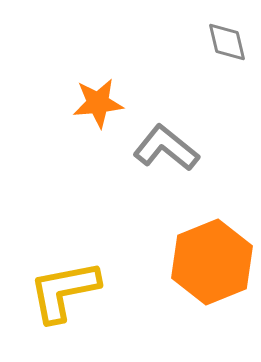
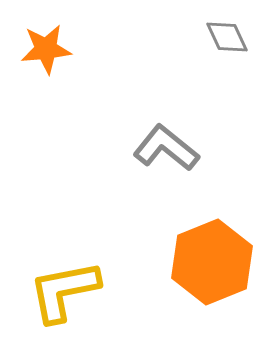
gray diamond: moved 5 px up; rotated 12 degrees counterclockwise
orange star: moved 52 px left, 54 px up
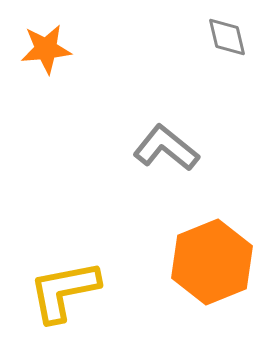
gray diamond: rotated 12 degrees clockwise
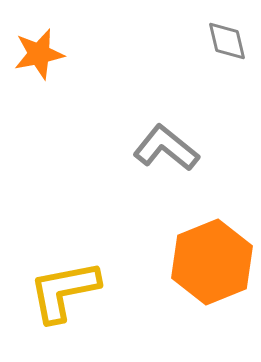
gray diamond: moved 4 px down
orange star: moved 7 px left, 5 px down; rotated 6 degrees counterclockwise
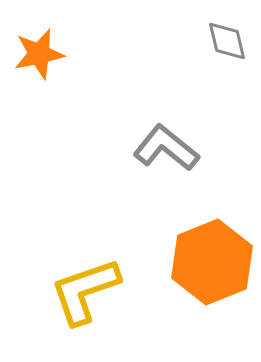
yellow L-shape: moved 21 px right; rotated 8 degrees counterclockwise
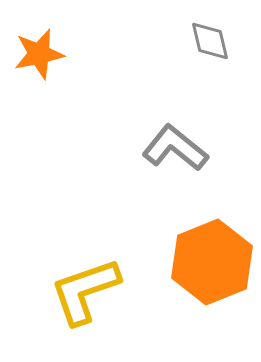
gray diamond: moved 17 px left
gray L-shape: moved 9 px right
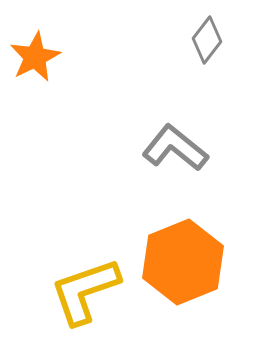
gray diamond: moved 3 px left, 1 px up; rotated 51 degrees clockwise
orange star: moved 4 px left, 3 px down; rotated 15 degrees counterclockwise
orange hexagon: moved 29 px left
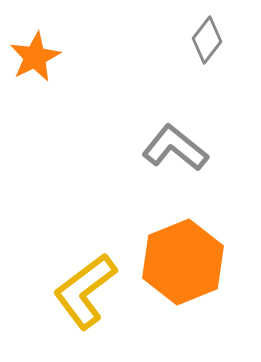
yellow L-shape: rotated 18 degrees counterclockwise
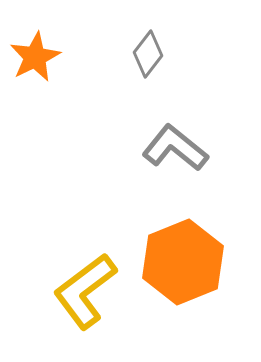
gray diamond: moved 59 px left, 14 px down
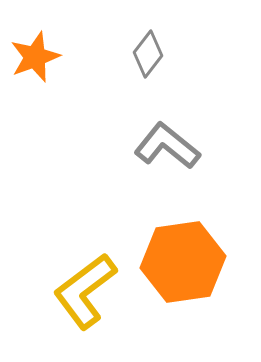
orange star: rotated 6 degrees clockwise
gray L-shape: moved 8 px left, 2 px up
orange hexagon: rotated 14 degrees clockwise
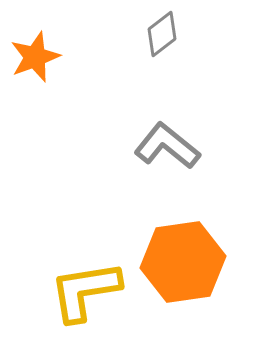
gray diamond: moved 14 px right, 20 px up; rotated 15 degrees clockwise
yellow L-shape: rotated 28 degrees clockwise
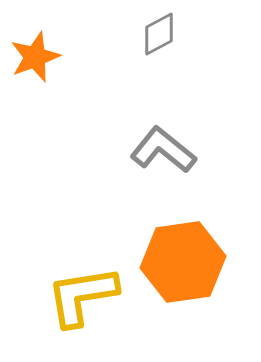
gray diamond: moved 3 px left; rotated 9 degrees clockwise
gray L-shape: moved 4 px left, 4 px down
yellow L-shape: moved 3 px left, 5 px down
